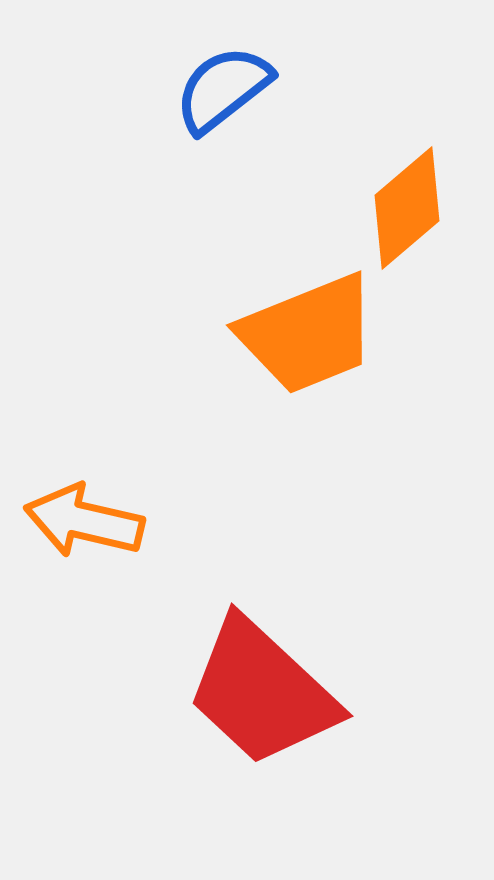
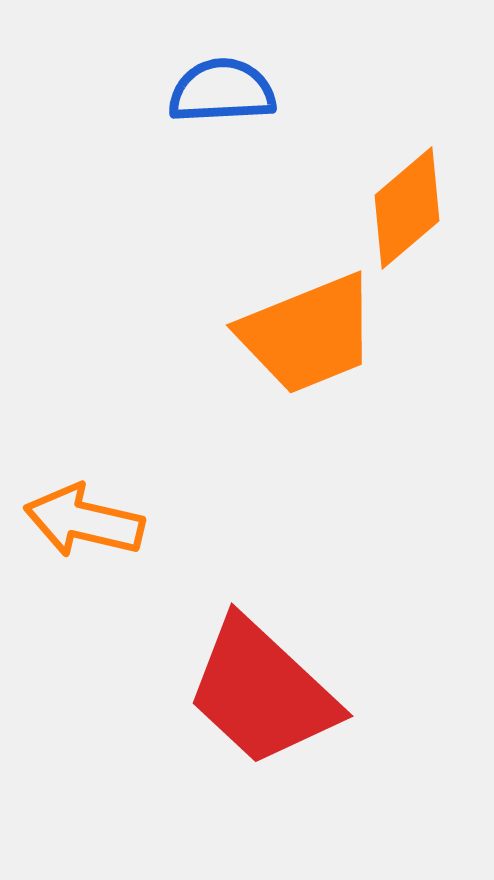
blue semicircle: moved 1 px left, 2 px down; rotated 35 degrees clockwise
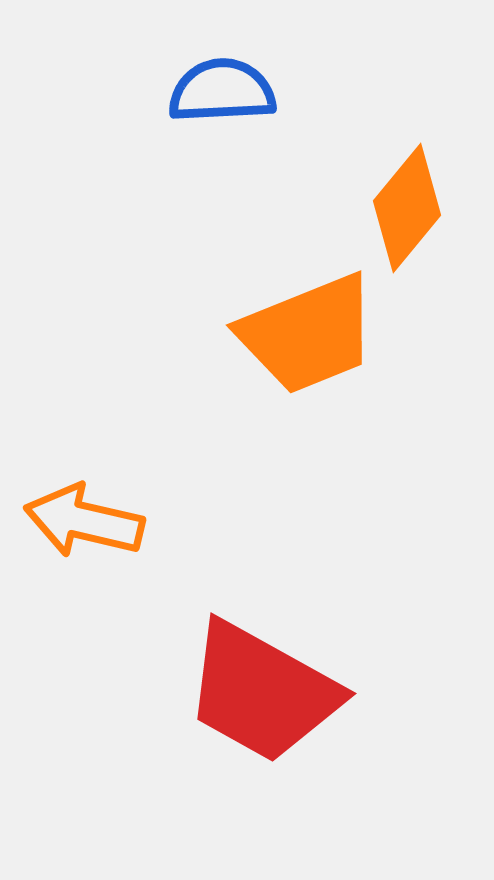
orange diamond: rotated 10 degrees counterclockwise
red trapezoid: rotated 14 degrees counterclockwise
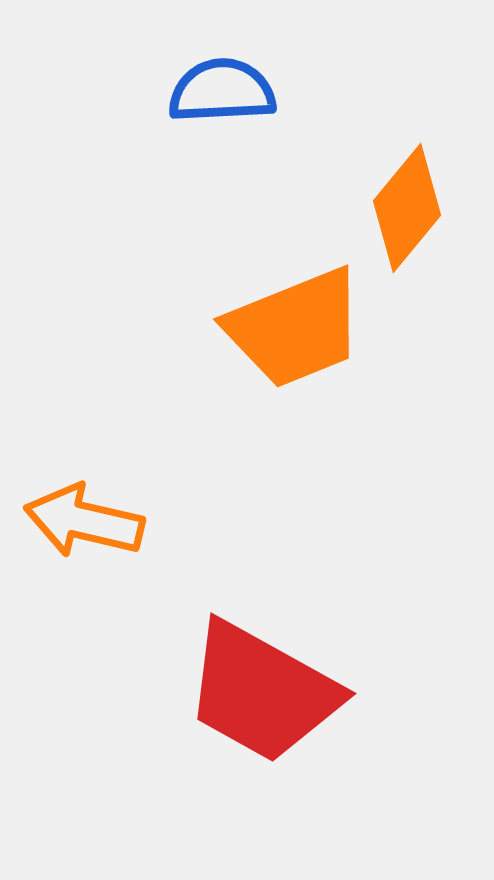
orange trapezoid: moved 13 px left, 6 px up
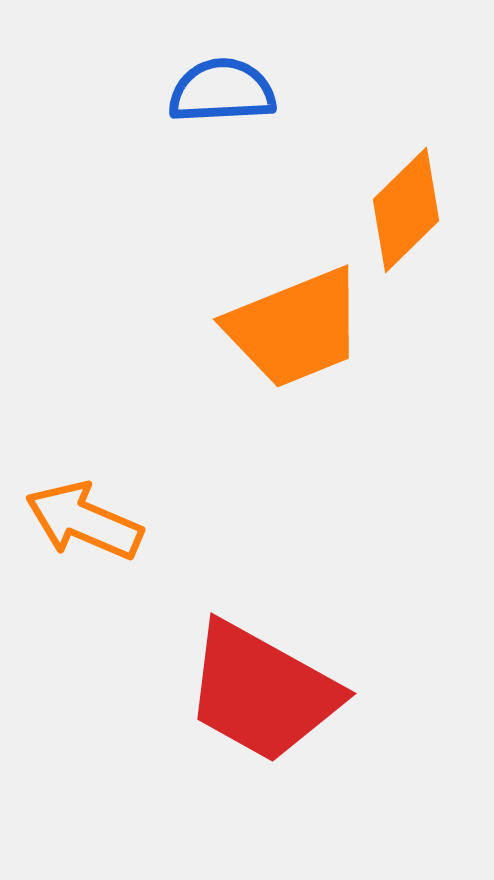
orange diamond: moved 1 px left, 2 px down; rotated 6 degrees clockwise
orange arrow: rotated 10 degrees clockwise
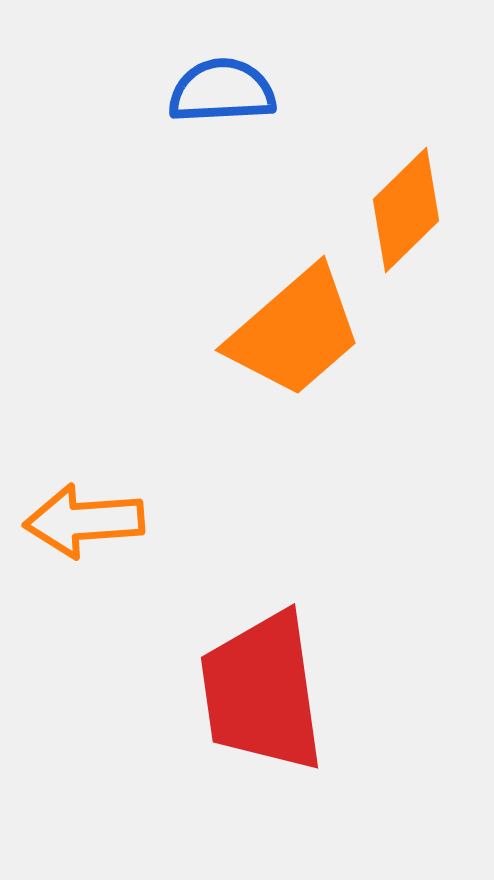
orange trapezoid: moved 4 px down; rotated 19 degrees counterclockwise
orange arrow: rotated 27 degrees counterclockwise
red trapezoid: rotated 53 degrees clockwise
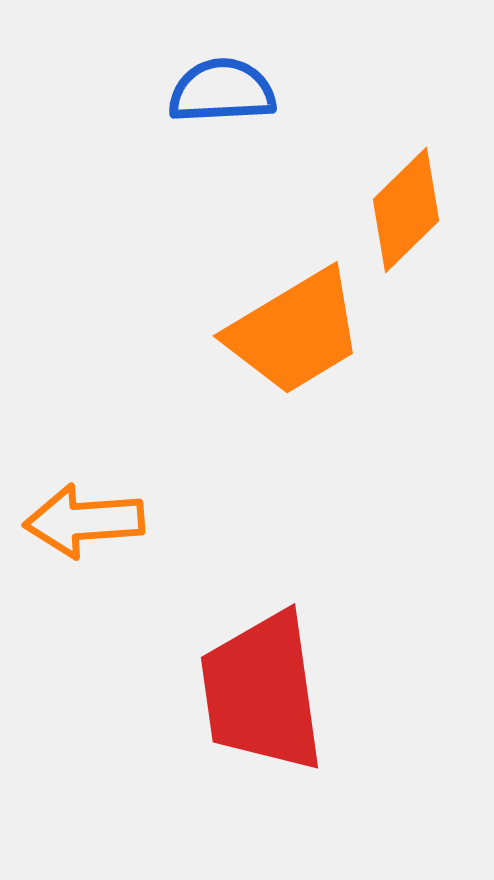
orange trapezoid: rotated 10 degrees clockwise
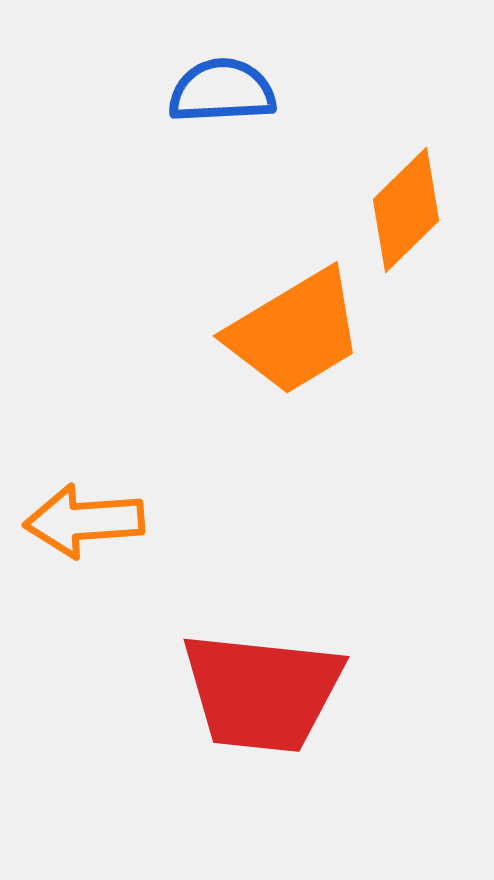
red trapezoid: rotated 76 degrees counterclockwise
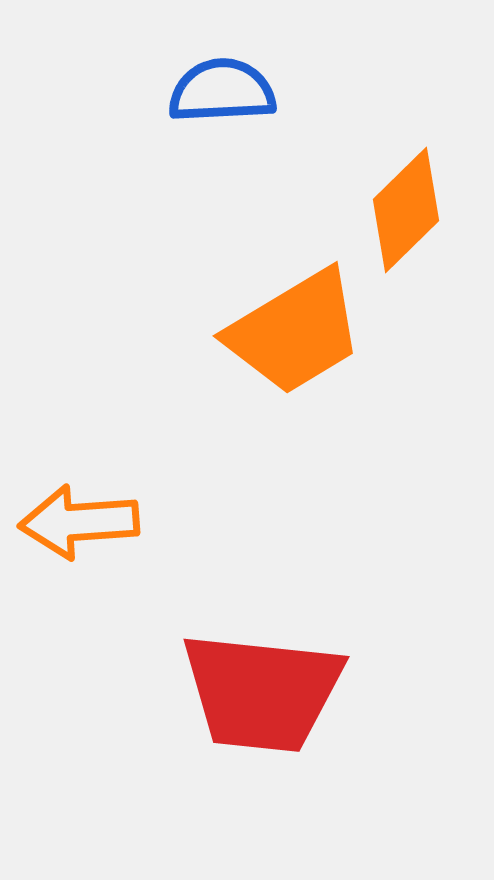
orange arrow: moved 5 px left, 1 px down
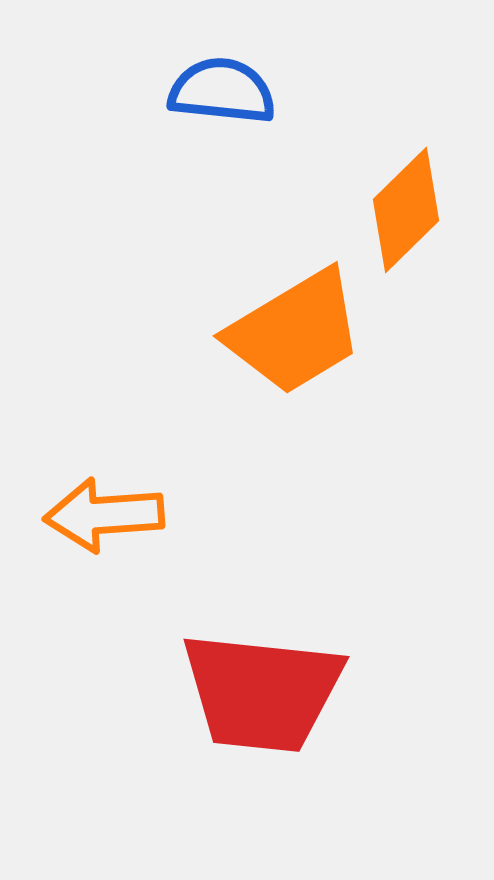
blue semicircle: rotated 9 degrees clockwise
orange arrow: moved 25 px right, 7 px up
